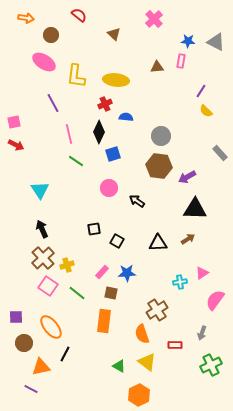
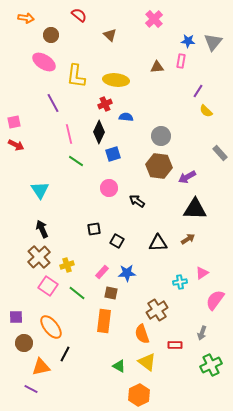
brown triangle at (114, 34): moved 4 px left, 1 px down
gray triangle at (216, 42): moved 3 px left; rotated 42 degrees clockwise
purple line at (201, 91): moved 3 px left
brown cross at (43, 258): moved 4 px left, 1 px up
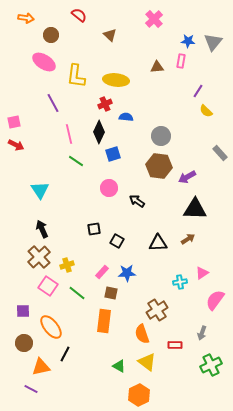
purple square at (16, 317): moved 7 px right, 6 px up
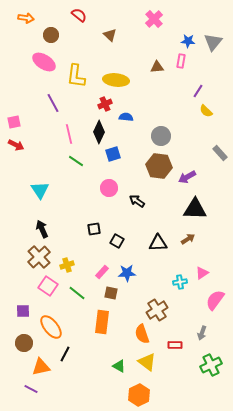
orange rectangle at (104, 321): moved 2 px left, 1 px down
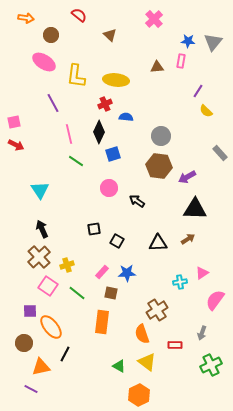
purple square at (23, 311): moved 7 px right
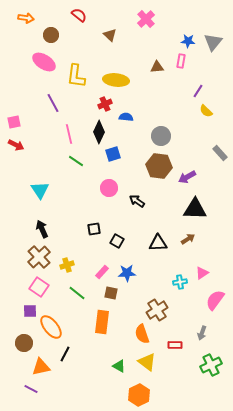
pink cross at (154, 19): moved 8 px left
pink square at (48, 286): moved 9 px left, 1 px down
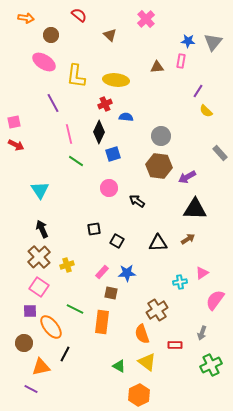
green line at (77, 293): moved 2 px left, 16 px down; rotated 12 degrees counterclockwise
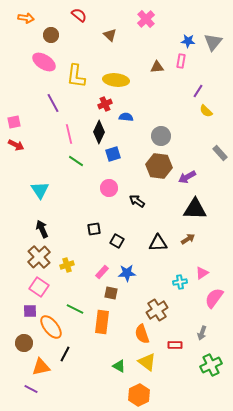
pink semicircle at (215, 300): moved 1 px left, 2 px up
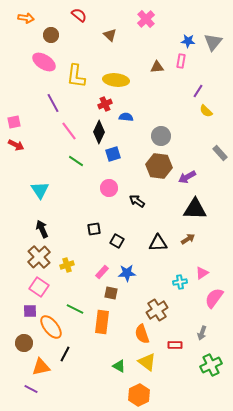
pink line at (69, 134): moved 3 px up; rotated 24 degrees counterclockwise
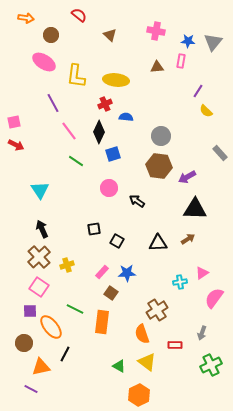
pink cross at (146, 19): moved 10 px right, 12 px down; rotated 36 degrees counterclockwise
brown square at (111, 293): rotated 24 degrees clockwise
